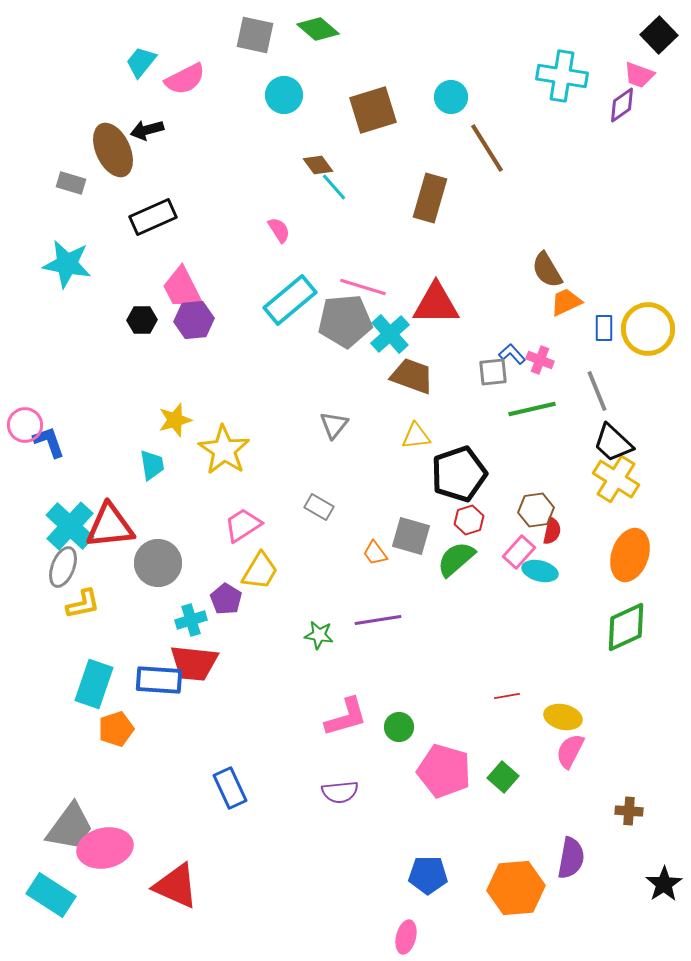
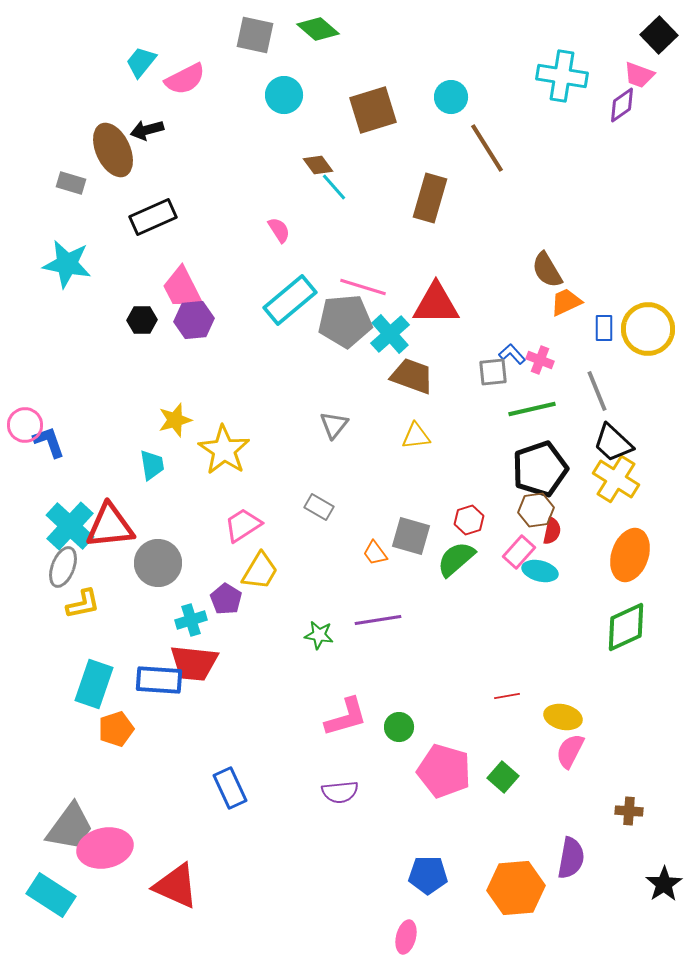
black pentagon at (459, 474): moved 81 px right, 5 px up
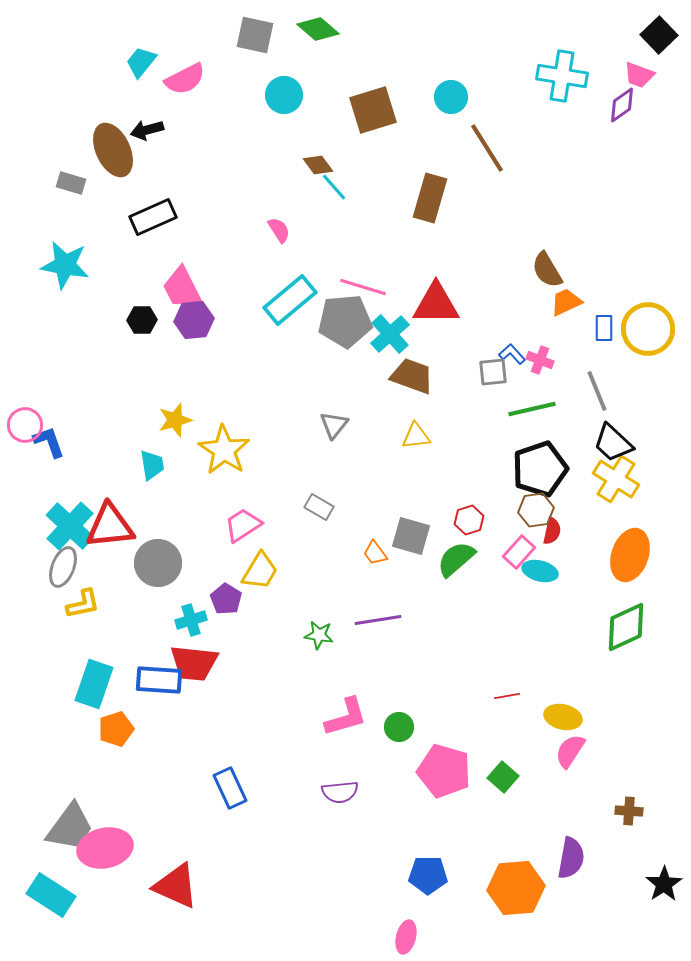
cyan star at (67, 264): moved 2 px left, 1 px down
pink semicircle at (570, 751): rotated 6 degrees clockwise
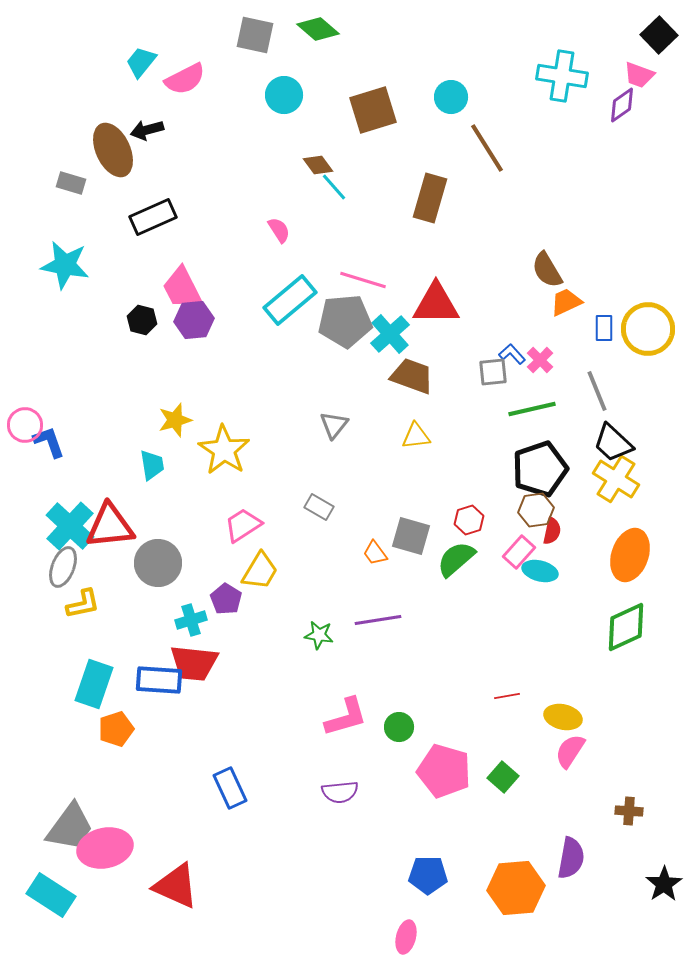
pink line at (363, 287): moved 7 px up
black hexagon at (142, 320): rotated 16 degrees clockwise
pink cross at (540, 360): rotated 24 degrees clockwise
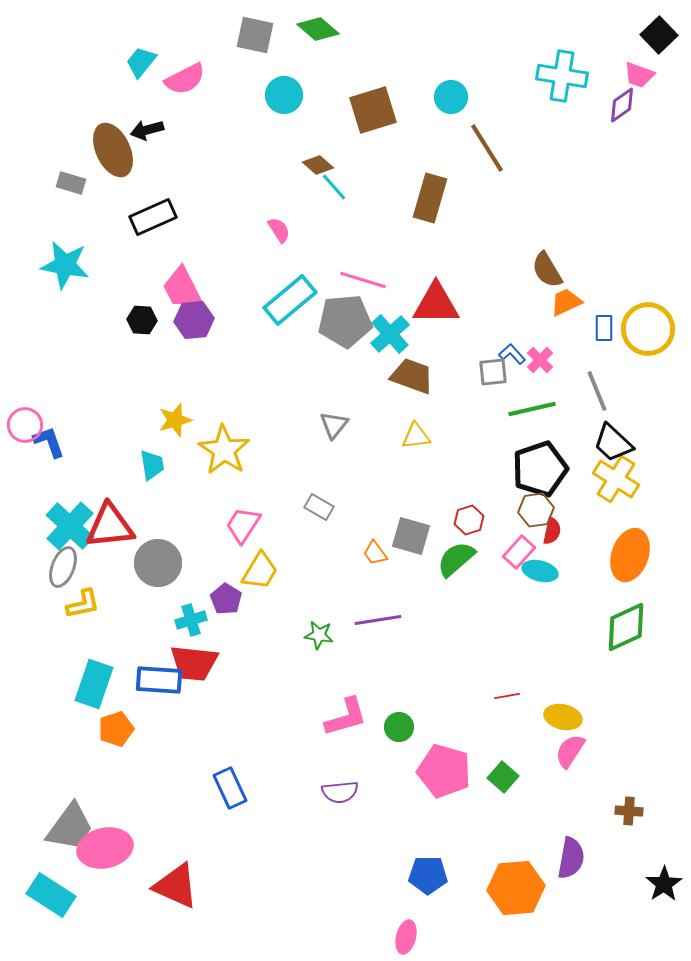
brown diamond at (318, 165): rotated 12 degrees counterclockwise
black hexagon at (142, 320): rotated 12 degrees counterclockwise
pink trapezoid at (243, 525): rotated 24 degrees counterclockwise
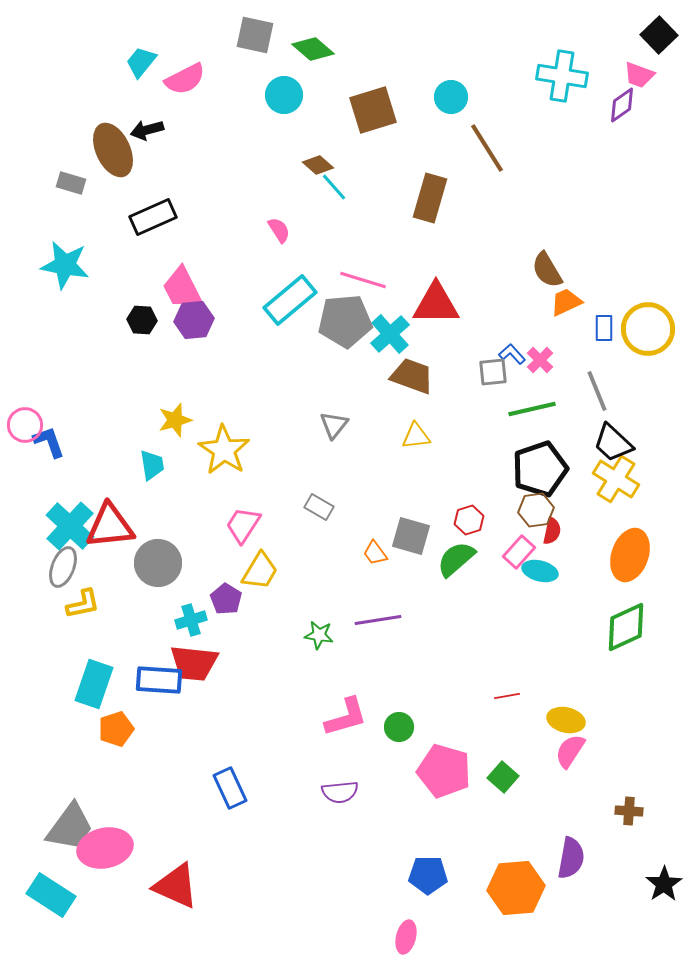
green diamond at (318, 29): moved 5 px left, 20 px down
yellow ellipse at (563, 717): moved 3 px right, 3 px down
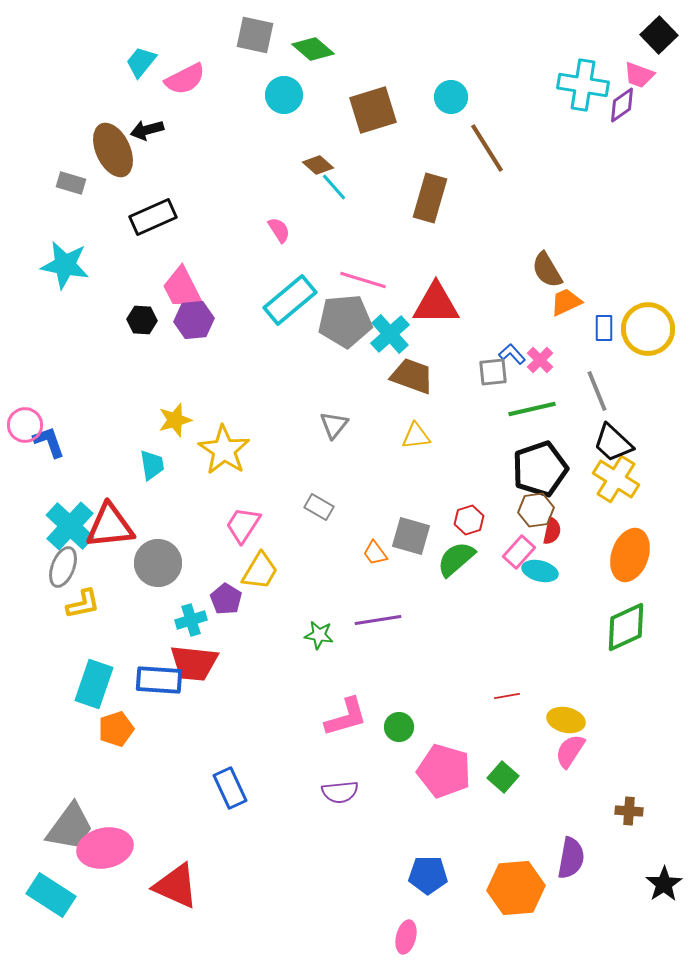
cyan cross at (562, 76): moved 21 px right, 9 px down
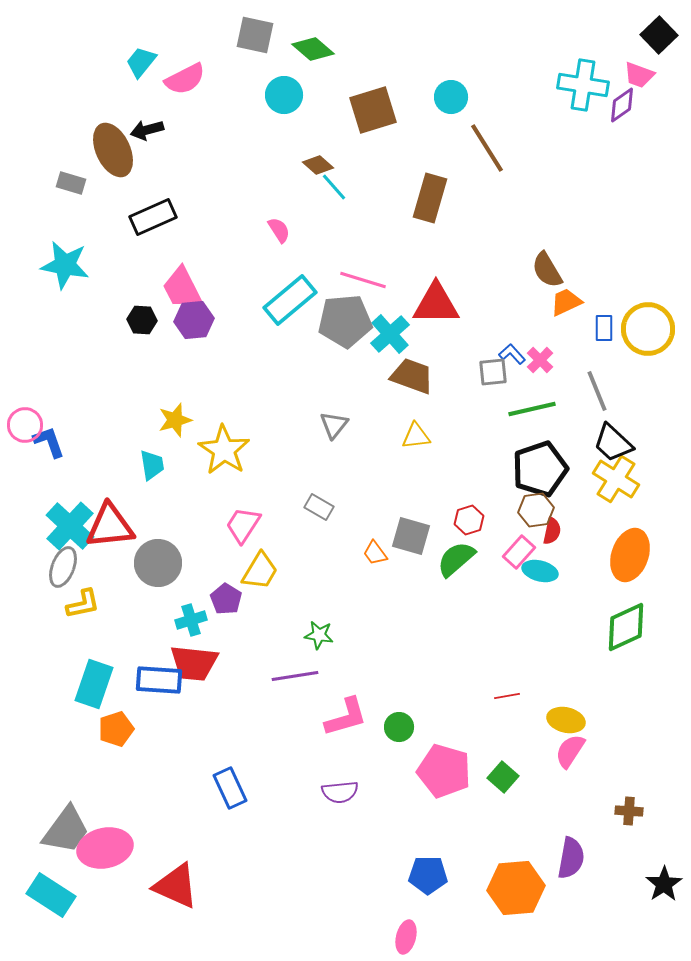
purple line at (378, 620): moved 83 px left, 56 px down
gray trapezoid at (70, 827): moved 4 px left, 3 px down
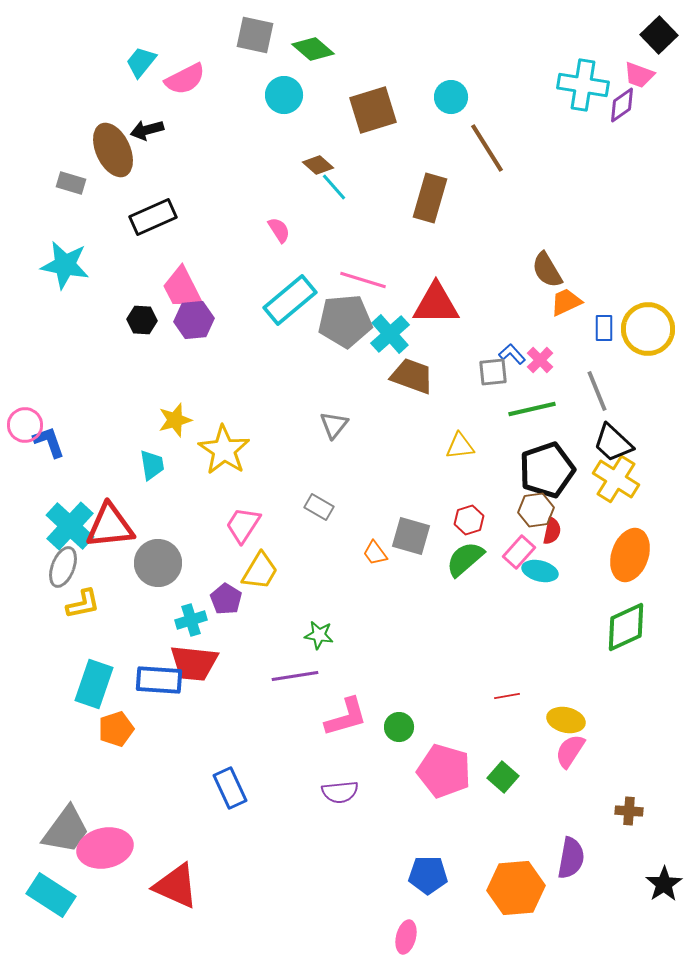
yellow triangle at (416, 436): moved 44 px right, 10 px down
black pentagon at (540, 469): moved 7 px right, 1 px down
green semicircle at (456, 559): moved 9 px right
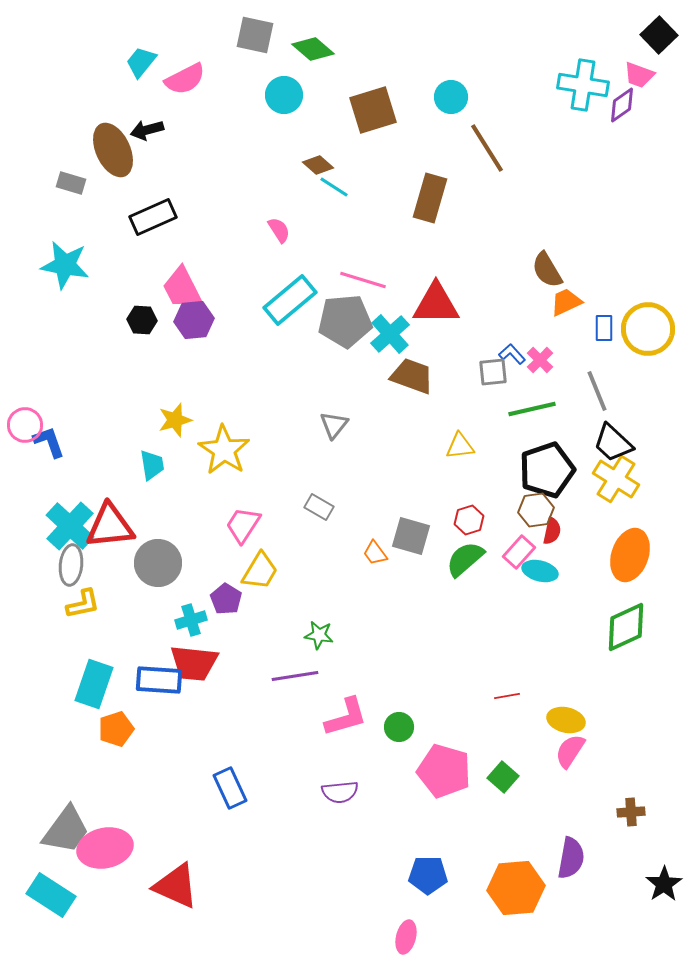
cyan line at (334, 187): rotated 16 degrees counterclockwise
gray ellipse at (63, 567): moved 8 px right, 2 px up; rotated 15 degrees counterclockwise
brown cross at (629, 811): moved 2 px right, 1 px down; rotated 8 degrees counterclockwise
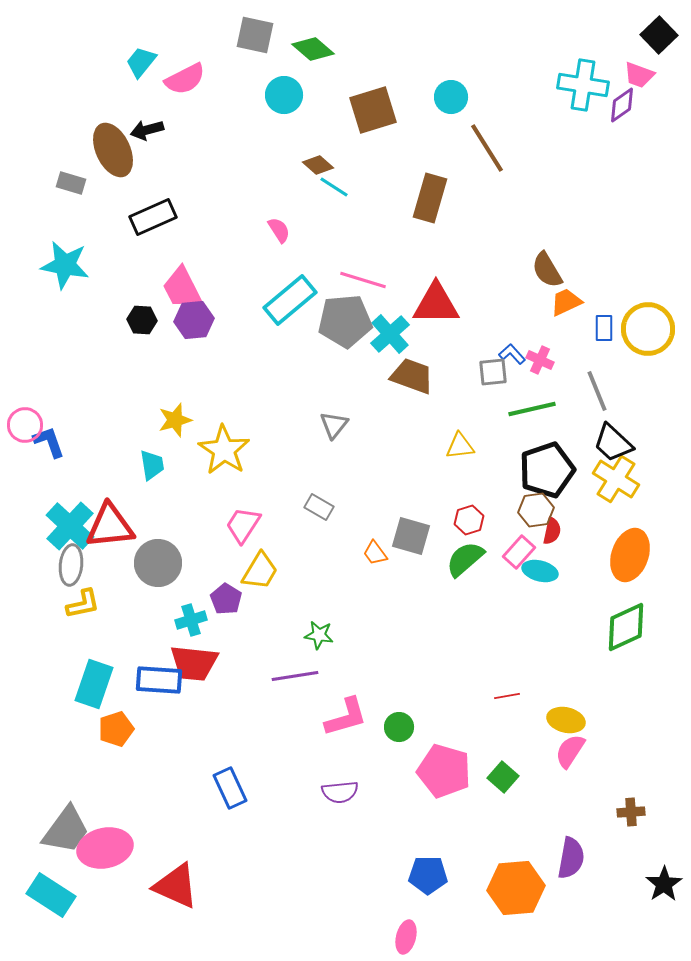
pink cross at (540, 360): rotated 20 degrees counterclockwise
